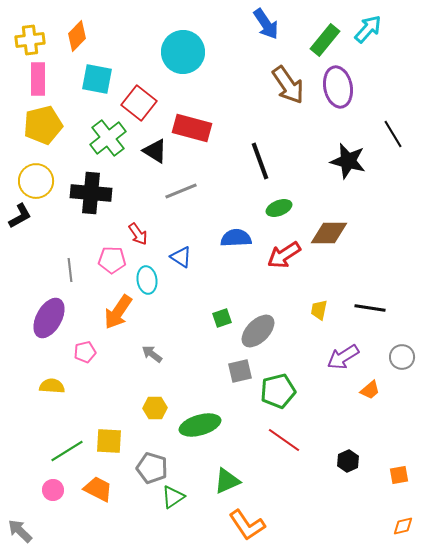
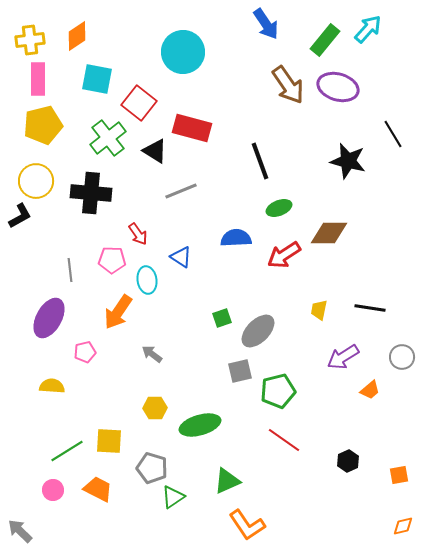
orange diamond at (77, 36): rotated 12 degrees clockwise
purple ellipse at (338, 87): rotated 63 degrees counterclockwise
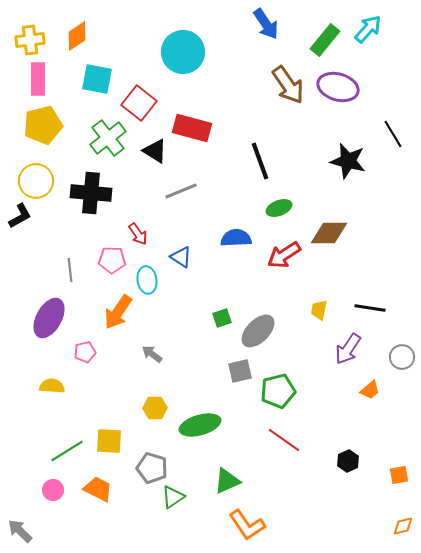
purple arrow at (343, 357): moved 5 px right, 8 px up; rotated 24 degrees counterclockwise
